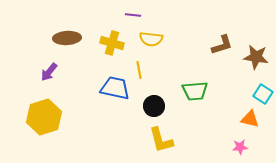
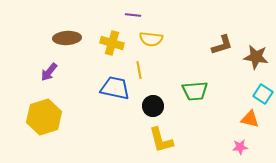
black circle: moved 1 px left
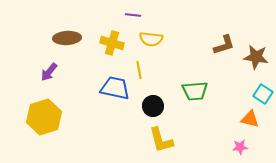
brown L-shape: moved 2 px right
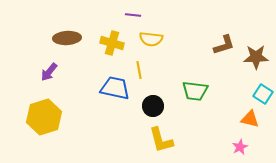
brown star: rotated 10 degrees counterclockwise
green trapezoid: rotated 12 degrees clockwise
pink star: rotated 21 degrees counterclockwise
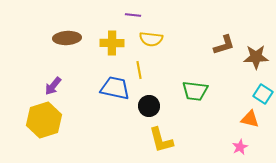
yellow cross: rotated 15 degrees counterclockwise
purple arrow: moved 4 px right, 14 px down
black circle: moved 4 px left
yellow hexagon: moved 3 px down
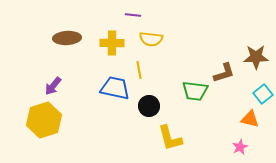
brown L-shape: moved 28 px down
cyan square: rotated 18 degrees clockwise
yellow L-shape: moved 9 px right, 2 px up
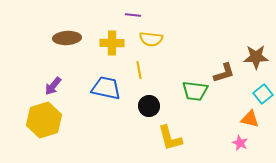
blue trapezoid: moved 9 px left
pink star: moved 4 px up; rotated 21 degrees counterclockwise
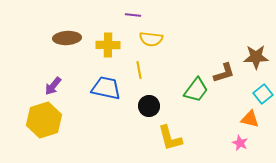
yellow cross: moved 4 px left, 2 px down
green trapezoid: moved 1 px right, 1 px up; rotated 60 degrees counterclockwise
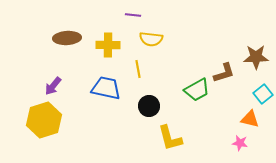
yellow line: moved 1 px left, 1 px up
green trapezoid: moved 1 px right; rotated 24 degrees clockwise
pink star: rotated 14 degrees counterclockwise
